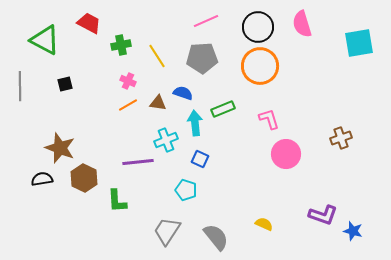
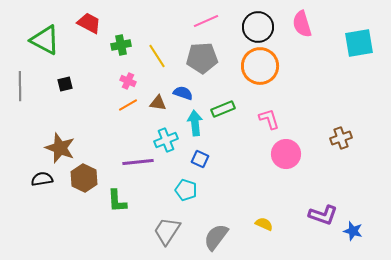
gray semicircle: rotated 104 degrees counterclockwise
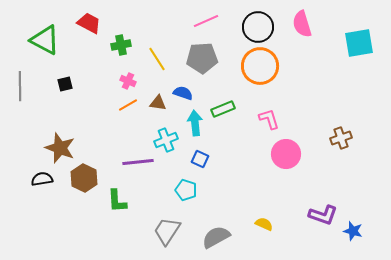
yellow line: moved 3 px down
gray semicircle: rotated 24 degrees clockwise
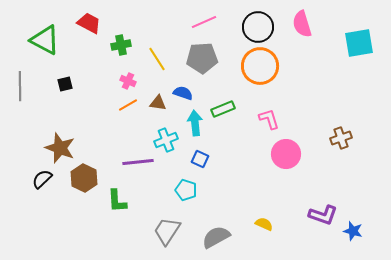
pink line: moved 2 px left, 1 px down
black semicircle: rotated 35 degrees counterclockwise
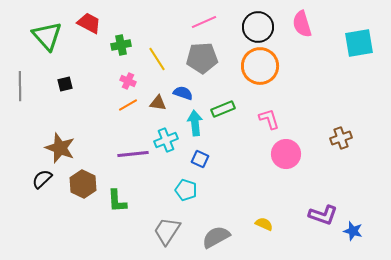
green triangle: moved 2 px right, 4 px up; rotated 20 degrees clockwise
purple line: moved 5 px left, 8 px up
brown hexagon: moved 1 px left, 6 px down
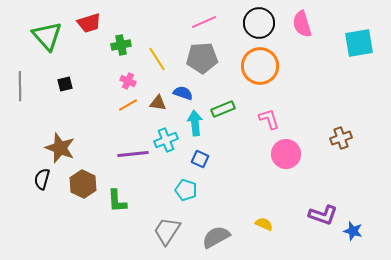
red trapezoid: rotated 135 degrees clockwise
black circle: moved 1 px right, 4 px up
black semicircle: rotated 30 degrees counterclockwise
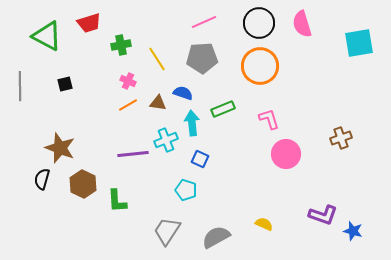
green triangle: rotated 20 degrees counterclockwise
cyan arrow: moved 3 px left
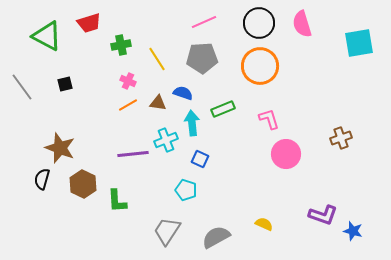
gray line: moved 2 px right, 1 px down; rotated 36 degrees counterclockwise
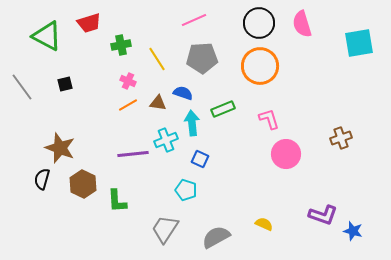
pink line: moved 10 px left, 2 px up
gray trapezoid: moved 2 px left, 2 px up
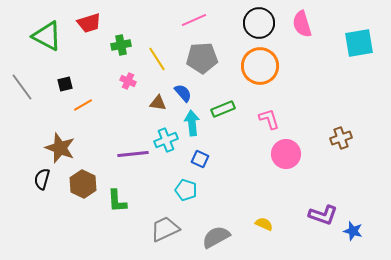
blue semicircle: rotated 30 degrees clockwise
orange line: moved 45 px left
gray trapezoid: rotated 32 degrees clockwise
